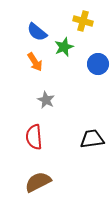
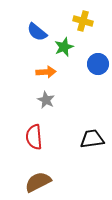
orange arrow: moved 11 px right, 10 px down; rotated 60 degrees counterclockwise
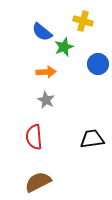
blue semicircle: moved 5 px right
